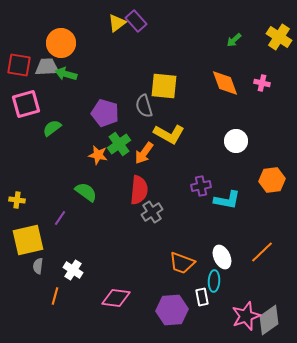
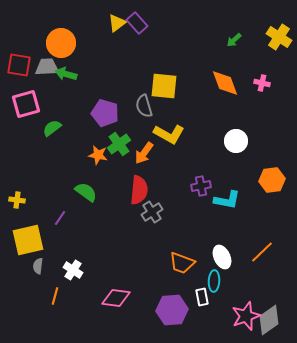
purple rectangle at (136, 21): moved 1 px right, 2 px down
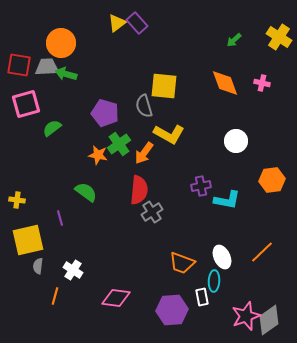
purple line at (60, 218): rotated 49 degrees counterclockwise
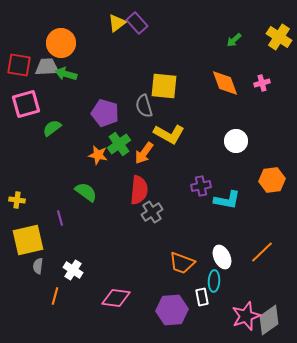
pink cross at (262, 83): rotated 28 degrees counterclockwise
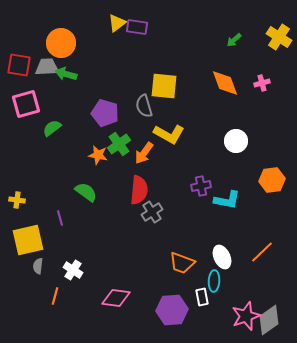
purple rectangle at (137, 23): moved 4 px down; rotated 40 degrees counterclockwise
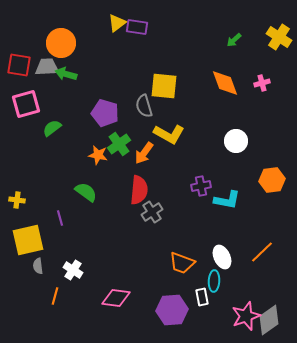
gray semicircle at (38, 266): rotated 14 degrees counterclockwise
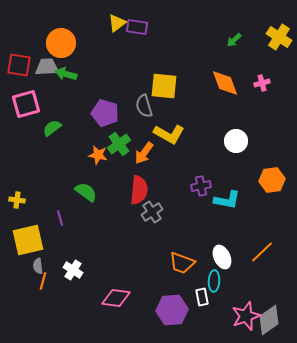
orange line at (55, 296): moved 12 px left, 15 px up
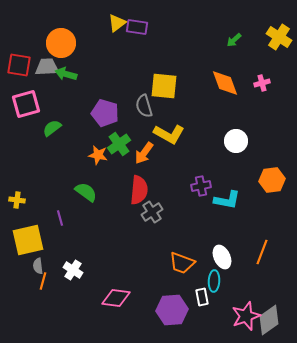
orange line at (262, 252): rotated 25 degrees counterclockwise
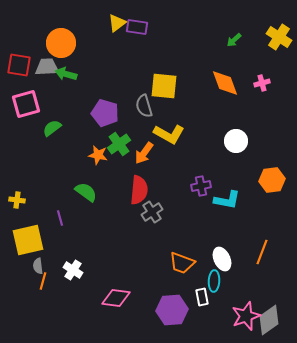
white ellipse at (222, 257): moved 2 px down
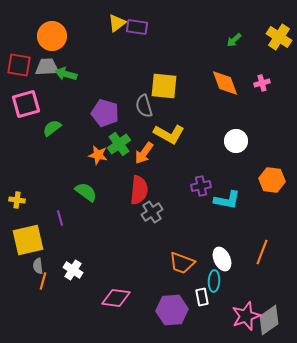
orange circle at (61, 43): moved 9 px left, 7 px up
orange hexagon at (272, 180): rotated 15 degrees clockwise
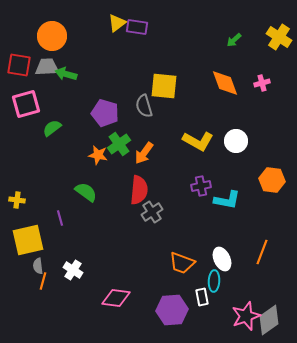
yellow L-shape at (169, 134): moved 29 px right, 7 px down
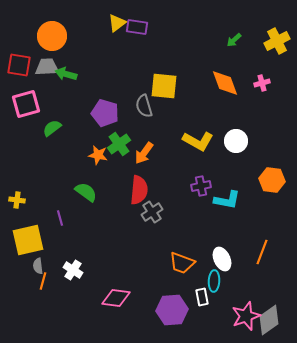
yellow cross at (279, 37): moved 2 px left, 4 px down; rotated 30 degrees clockwise
